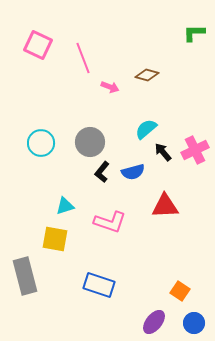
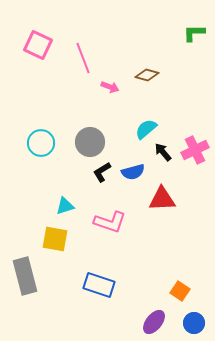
black L-shape: rotated 20 degrees clockwise
red triangle: moved 3 px left, 7 px up
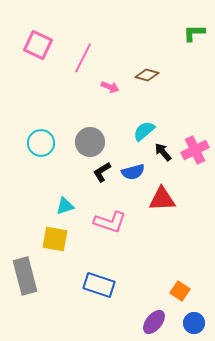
pink line: rotated 48 degrees clockwise
cyan semicircle: moved 2 px left, 2 px down
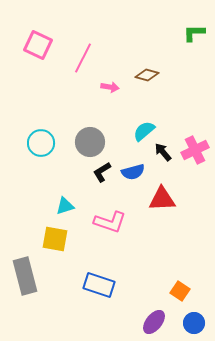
pink arrow: rotated 12 degrees counterclockwise
